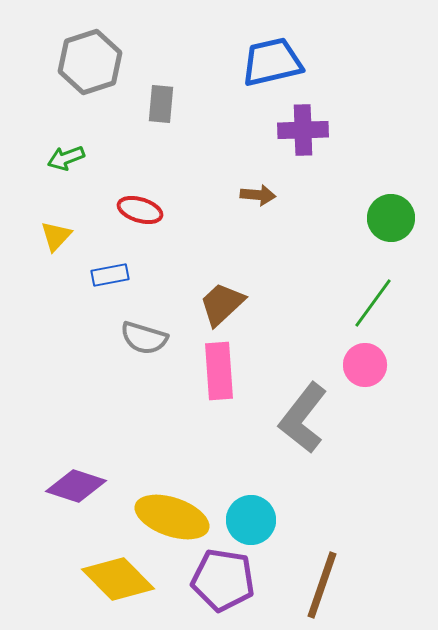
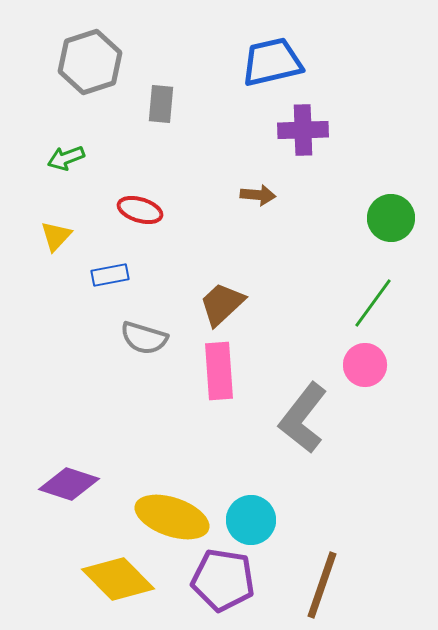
purple diamond: moved 7 px left, 2 px up
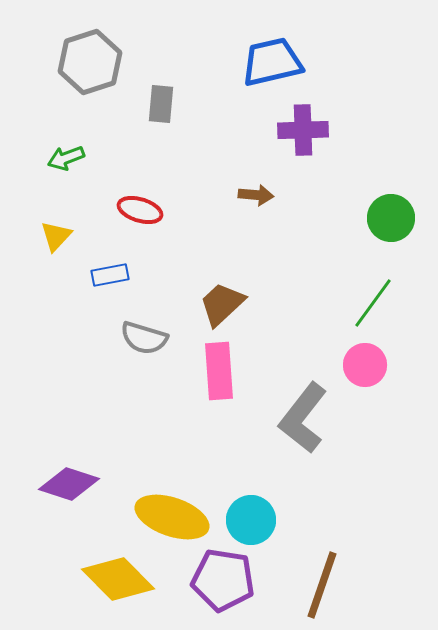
brown arrow: moved 2 px left
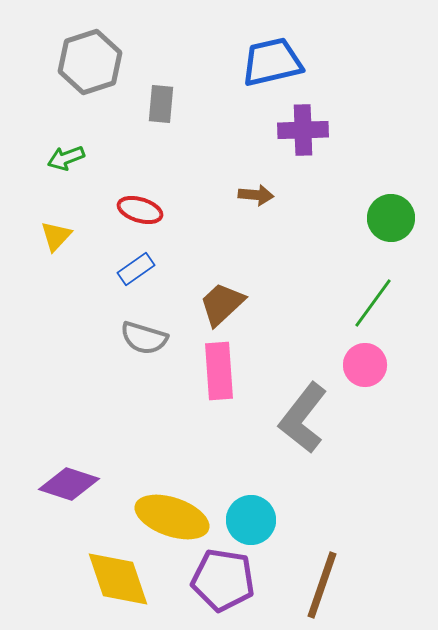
blue rectangle: moved 26 px right, 6 px up; rotated 24 degrees counterclockwise
yellow diamond: rotated 26 degrees clockwise
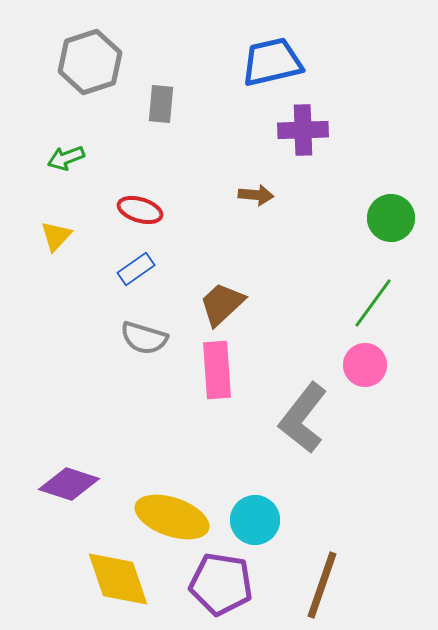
pink rectangle: moved 2 px left, 1 px up
cyan circle: moved 4 px right
purple pentagon: moved 2 px left, 4 px down
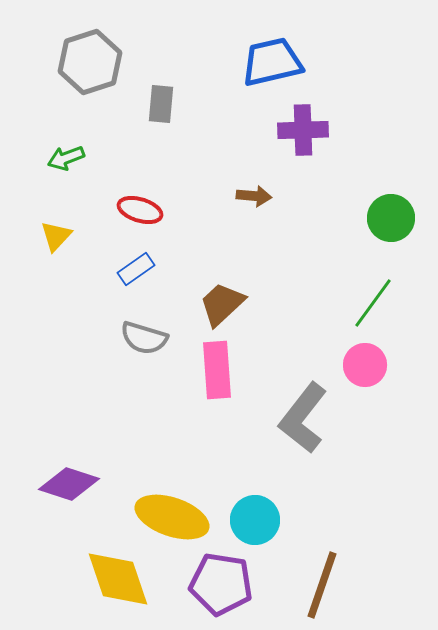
brown arrow: moved 2 px left, 1 px down
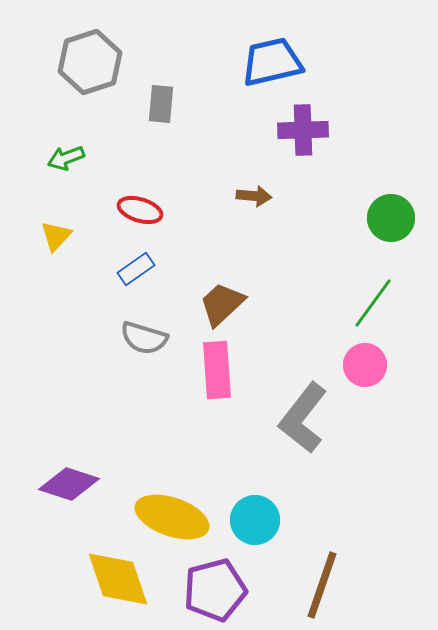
purple pentagon: moved 6 px left, 6 px down; rotated 24 degrees counterclockwise
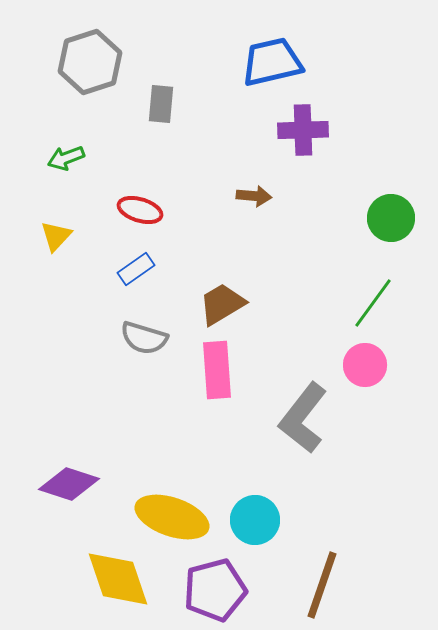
brown trapezoid: rotated 12 degrees clockwise
